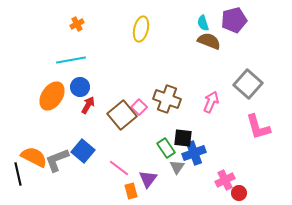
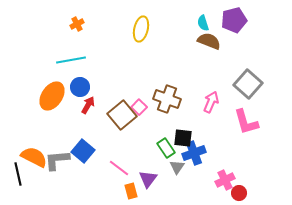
pink L-shape: moved 12 px left, 5 px up
gray L-shape: rotated 16 degrees clockwise
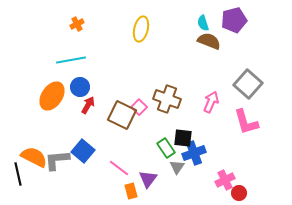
brown square: rotated 24 degrees counterclockwise
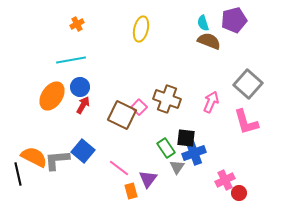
red arrow: moved 5 px left
black square: moved 3 px right
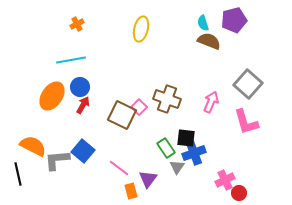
orange semicircle: moved 1 px left, 11 px up
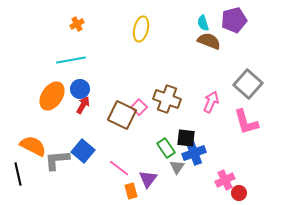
blue circle: moved 2 px down
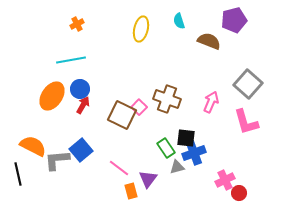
cyan semicircle: moved 24 px left, 2 px up
blue square: moved 2 px left, 1 px up; rotated 10 degrees clockwise
gray triangle: rotated 42 degrees clockwise
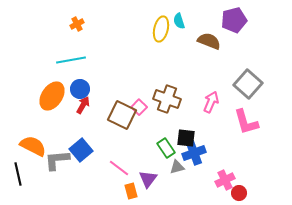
yellow ellipse: moved 20 px right
